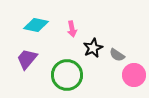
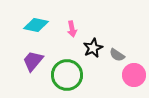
purple trapezoid: moved 6 px right, 2 px down
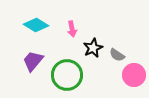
cyan diamond: rotated 20 degrees clockwise
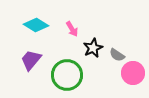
pink arrow: rotated 21 degrees counterclockwise
purple trapezoid: moved 2 px left, 1 px up
pink circle: moved 1 px left, 2 px up
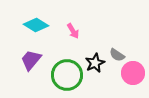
pink arrow: moved 1 px right, 2 px down
black star: moved 2 px right, 15 px down
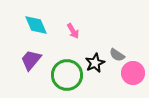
cyan diamond: rotated 35 degrees clockwise
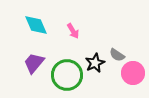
purple trapezoid: moved 3 px right, 3 px down
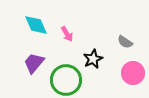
pink arrow: moved 6 px left, 3 px down
gray semicircle: moved 8 px right, 13 px up
black star: moved 2 px left, 4 px up
green circle: moved 1 px left, 5 px down
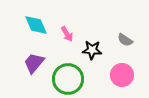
gray semicircle: moved 2 px up
black star: moved 1 px left, 9 px up; rotated 30 degrees clockwise
pink circle: moved 11 px left, 2 px down
green circle: moved 2 px right, 1 px up
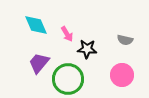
gray semicircle: rotated 21 degrees counterclockwise
black star: moved 5 px left, 1 px up
purple trapezoid: moved 5 px right
